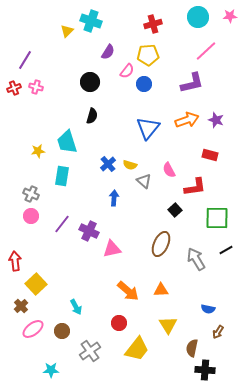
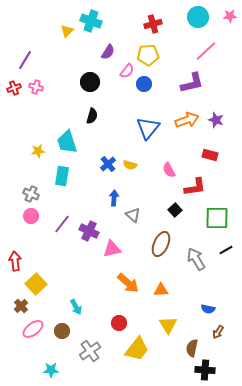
gray triangle at (144, 181): moved 11 px left, 34 px down
orange arrow at (128, 291): moved 8 px up
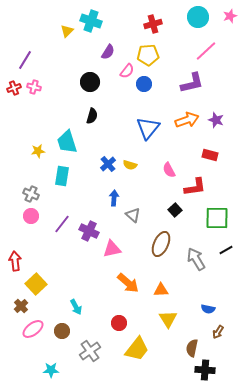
pink star at (230, 16): rotated 16 degrees counterclockwise
pink cross at (36, 87): moved 2 px left
yellow triangle at (168, 325): moved 6 px up
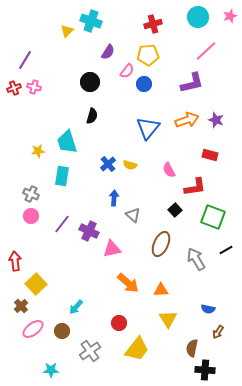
green square at (217, 218): moved 4 px left, 1 px up; rotated 20 degrees clockwise
cyan arrow at (76, 307): rotated 70 degrees clockwise
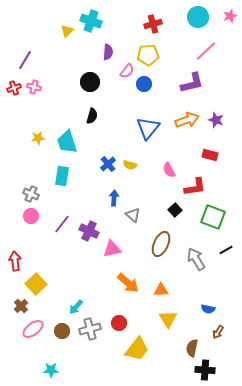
purple semicircle at (108, 52): rotated 28 degrees counterclockwise
yellow star at (38, 151): moved 13 px up
gray cross at (90, 351): moved 22 px up; rotated 20 degrees clockwise
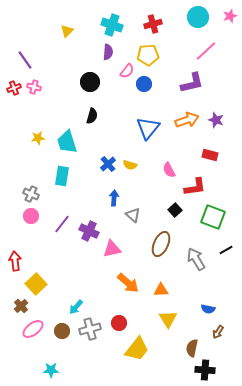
cyan cross at (91, 21): moved 21 px right, 4 px down
purple line at (25, 60): rotated 66 degrees counterclockwise
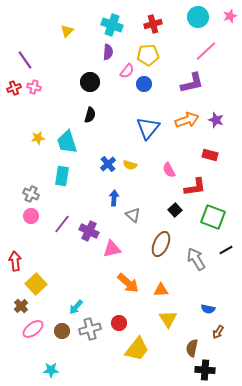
black semicircle at (92, 116): moved 2 px left, 1 px up
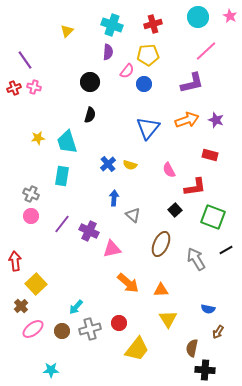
pink star at (230, 16): rotated 24 degrees counterclockwise
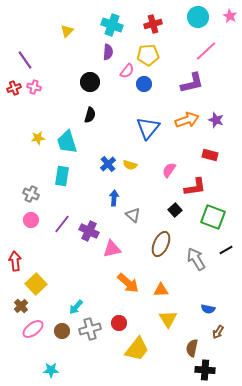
pink semicircle at (169, 170): rotated 63 degrees clockwise
pink circle at (31, 216): moved 4 px down
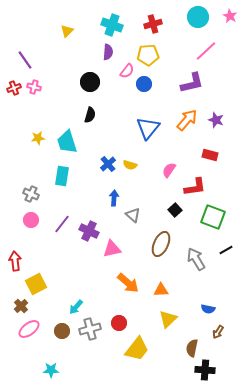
orange arrow at (187, 120): rotated 30 degrees counterclockwise
yellow square at (36, 284): rotated 15 degrees clockwise
yellow triangle at (168, 319): rotated 18 degrees clockwise
pink ellipse at (33, 329): moved 4 px left
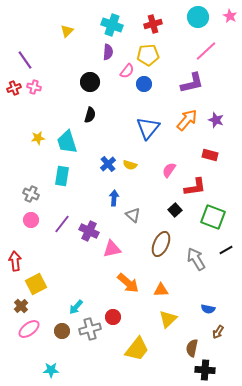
red circle at (119, 323): moved 6 px left, 6 px up
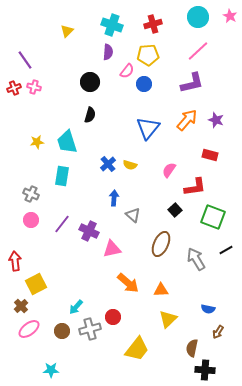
pink line at (206, 51): moved 8 px left
yellow star at (38, 138): moved 1 px left, 4 px down
